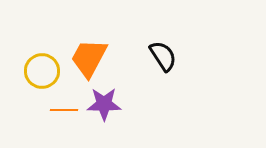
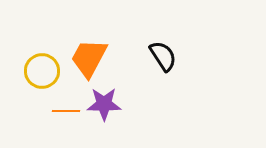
orange line: moved 2 px right, 1 px down
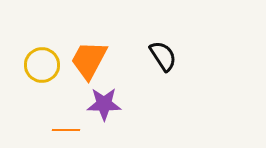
orange trapezoid: moved 2 px down
yellow circle: moved 6 px up
orange line: moved 19 px down
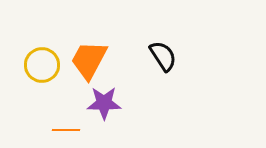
purple star: moved 1 px up
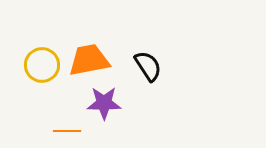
black semicircle: moved 15 px left, 10 px down
orange trapezoid: rotated 51 degrees clockwise
orange line: moved 1 px right, 1 px down
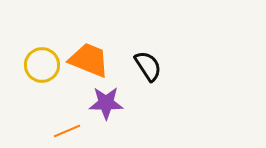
orange trapezoid: rotated 33 degrees clockwise
purple star: moved 2 px right
orange line: rotated 24 degrees counterclockwise
